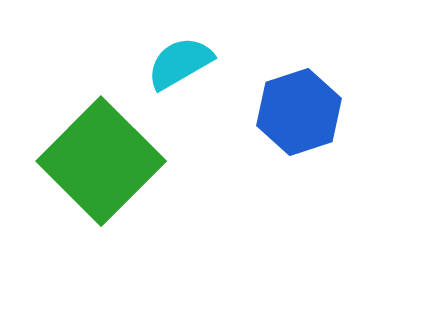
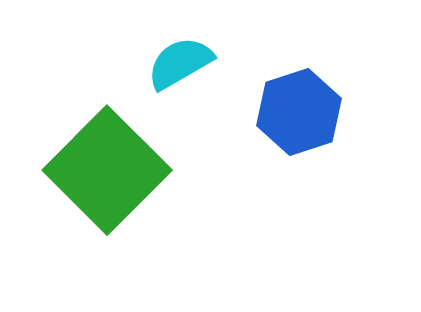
green square: moved 6 px right, 9 px down
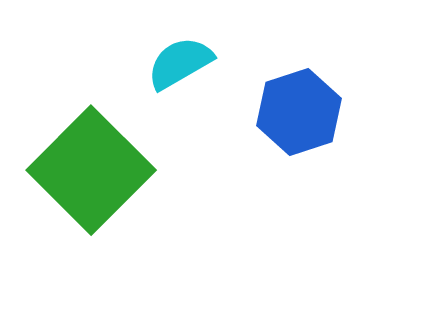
green square: moved 16 px left
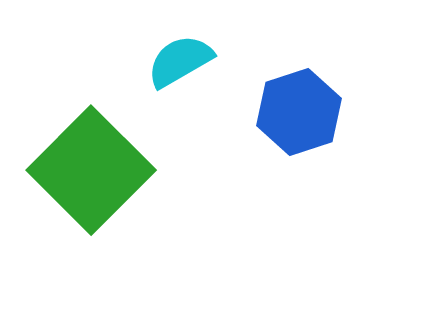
cyan semicircle: moved 2 px up
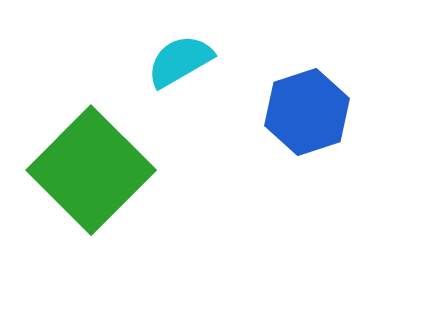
blue hexagon: moved 8 px right
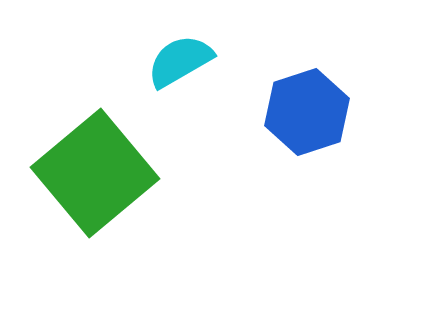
green square: moved 4 px right, 3 px down; rotated 5 degrees clockwise
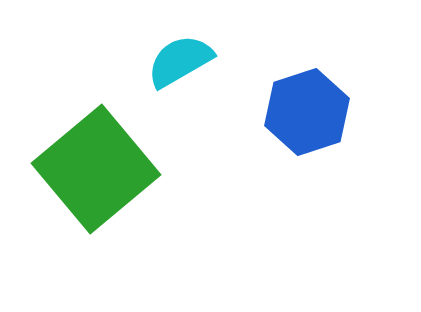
green square: moved 1 px right, 4 px up
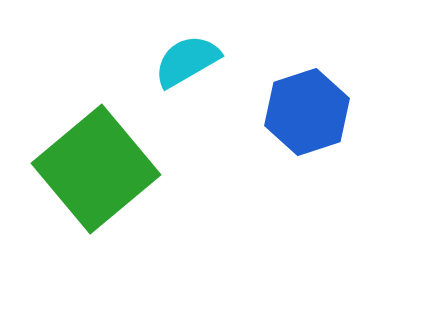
cyan semicircle: moved 7 px right
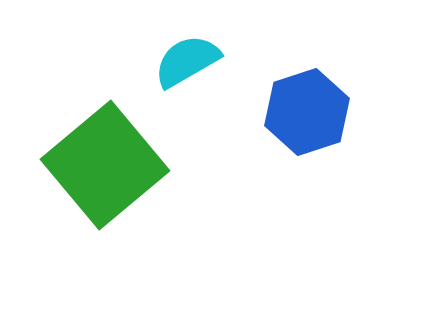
green square: moved 9 px right, 4 px up
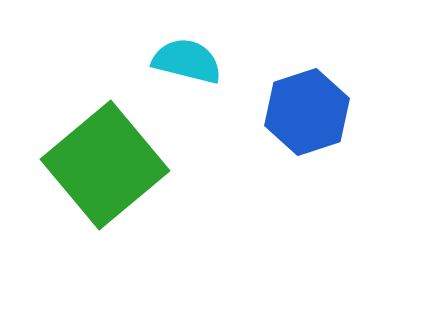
cyan semicircle: rotated 44 degrees clockwise
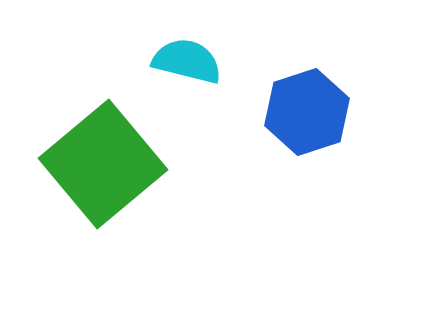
green square: moved 2 px left, 1 px up
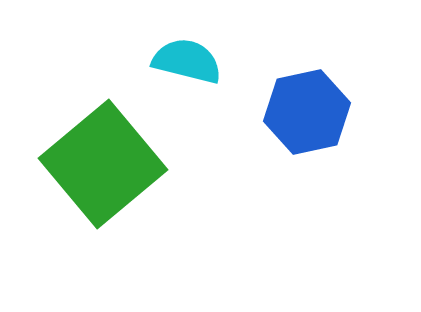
blue hexagon: rotated 6 degrees clockwise
